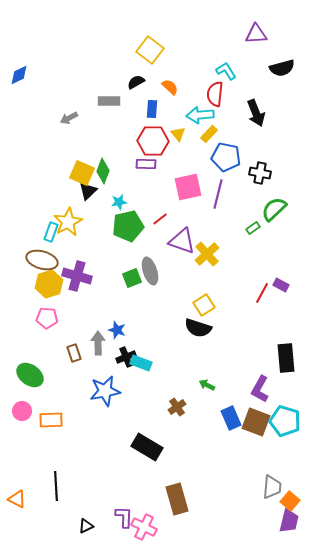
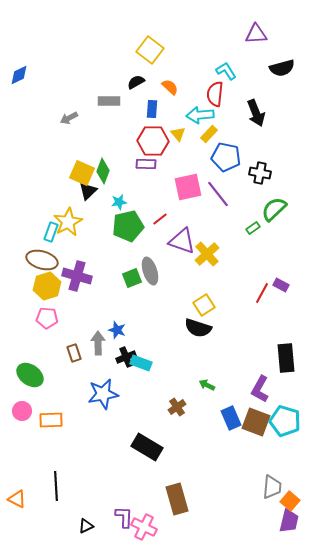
purple line at (218, 194): rotated 52 degrees counterclockwise
yellow hexagon at (49, 284): moved 2 px left, 2 px down
blue star at (105, 391): moved 2 px left, 3 px down
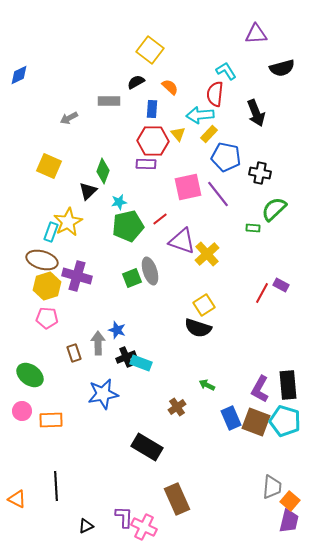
yellow square at (82, 173): moved 33 px left, 7 px up
green rectangle at (253, 228): rotated 40 degrees clockwise
black rectangle at (286, 358): moved 2 px right, 27 px down
brown rectangle at (177, 499): rotated 8 degrees counterclockwise
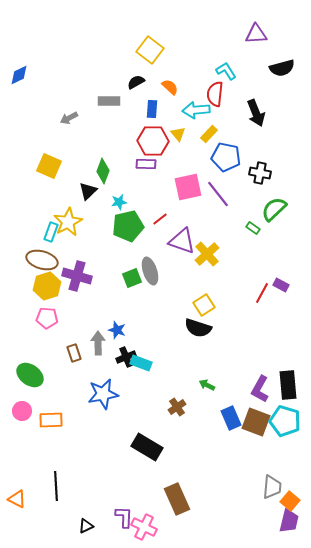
cyan arrow at (200, 115): moved 4 px left, 5 px up
green rectangle at (253, 228): rotated 32 degrees clockwise
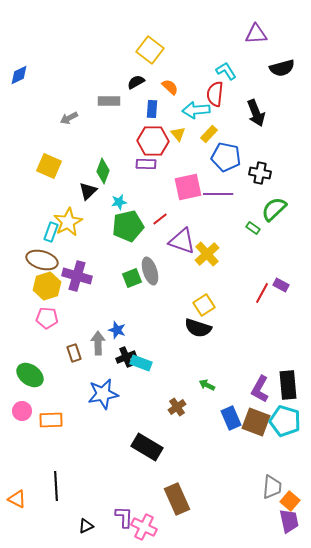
purple line at (218, 194): rotated 52 degrees counterclockwise
purple trapezoid at (289, 521): rotated 25 degrees counterclockwise
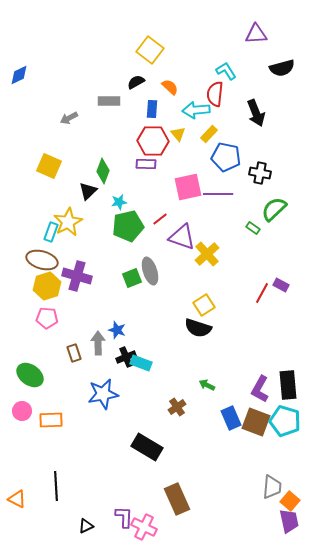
purple triangle at (182, 241): moved 4 px up
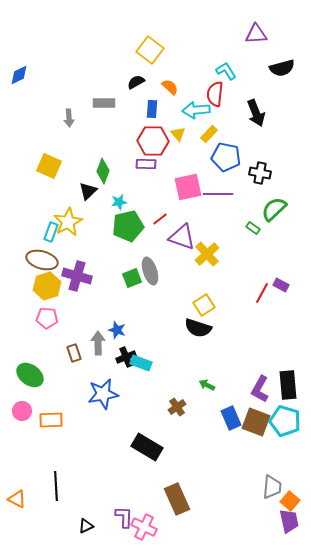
gray rectangle at (109, 101): moved 5 px left, 2 px down
gray arrow at (69, 118): rotated 66 degrees counterclockwise
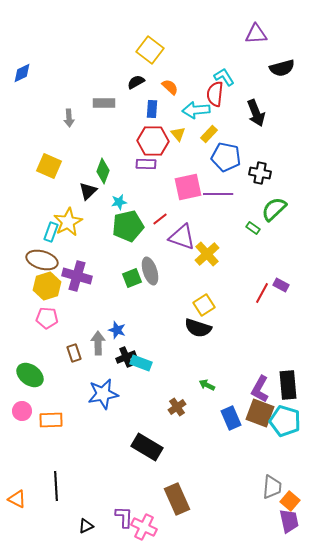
cyan L-shape at (226, 71): moved 2 px left, 6 px down
blue diamond at (19, 75): moved 3 px right, 2 px up
brown square at (256, 422): moved 4 px right, 9 px up
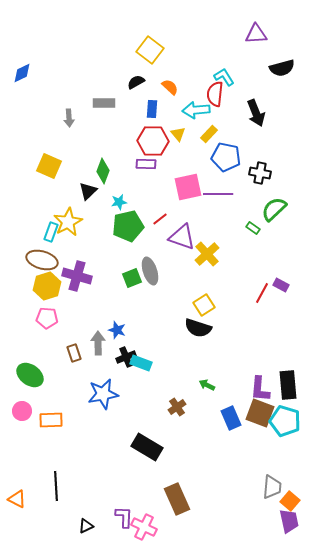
purple L-shape at (260, 389): rotated 24 degrees counterclockwise
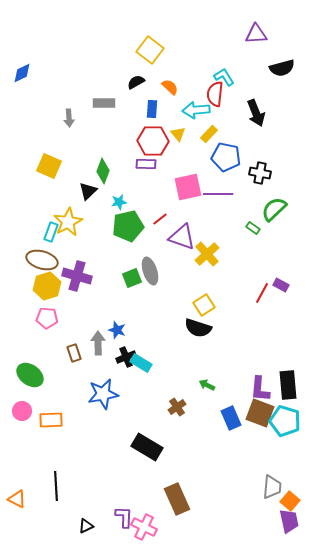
cyan rectangle at (141, 363): rotated 10 degrees clockwise
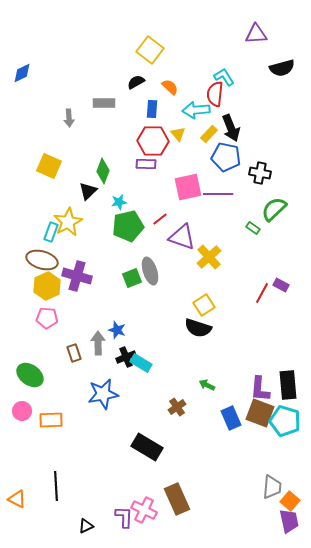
black arrow at (256, 113): moved 25 px left, 15 px down
yellow cross at (207, 254): moved 2 px right, 3 px down
yellow hexagon at (47, 286): rotated 8 degrees counterclockwise
pink cross at (144, 527): moved 17 px up
